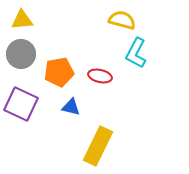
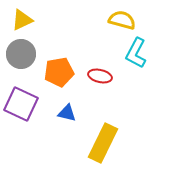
yellow triangle: rotated 20 degrees counterclockwise
blue triangle: moved 4 px left, 6 px down
yellow rectangle: moved 5 px right, 3 px up
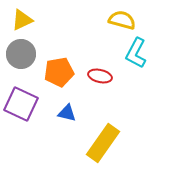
yellow rectangle: rotated 9 degrees clockwise
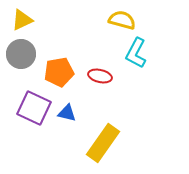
purple square: moved 13 px right, 4 px down
